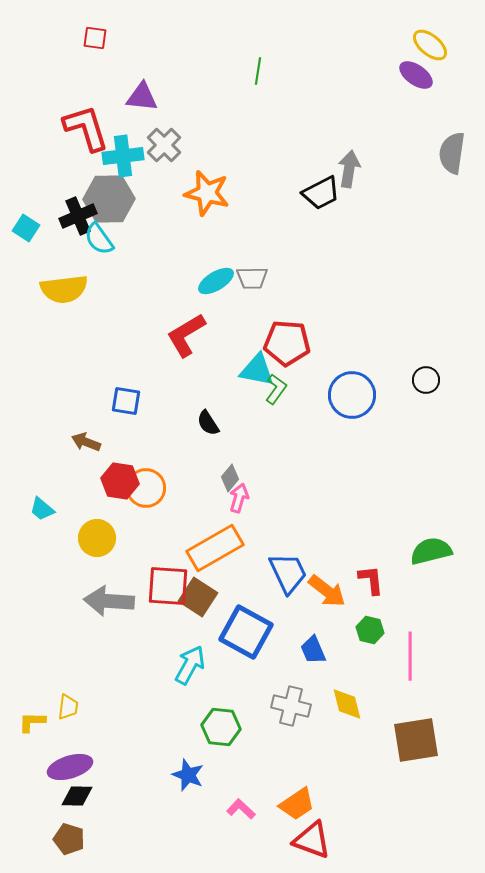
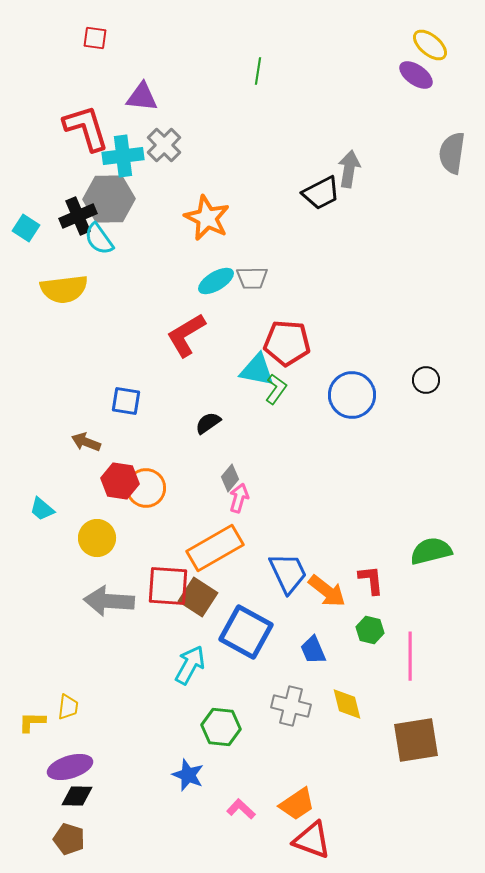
orange star at (207, 193): moved 25 px down; rotated 12 degrees clockwise
black semicircle at (208, 423): rotated 88 degrees clockwise
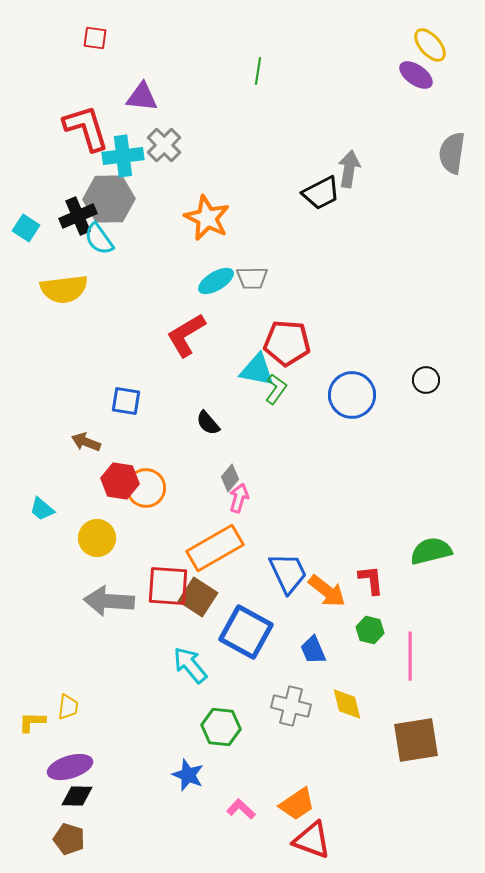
yellow ellipse at (430, 45): rotated 9 degrees clockwise
black semicircle at (208, 423): rotated 96 degrees counterclockwise
cyan arrow at (190, 665): rotated 69 degrees counterclockwise
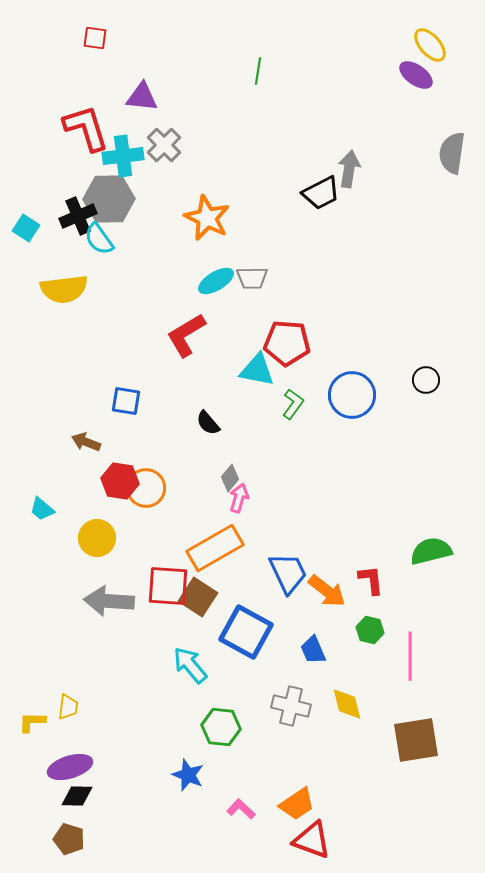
green L-shape at (276, 389): moved 17 px right, 15 px down
